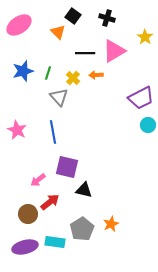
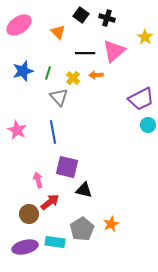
black square: moved 8 px right, 1 px up
pink triangle: rotated 10 degrees counterclockwise
purple trapezoid: moved 1 px down
pink arrow: rotated 112 degrees clockwise
brown circle: moved 1 px right
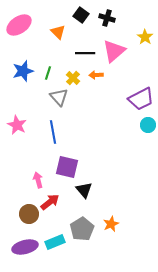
pink star: moved 5 px up
black triangle: rotated 36 degrees clockwise
cyan rectangle: rotated 30 degrees counterclockwise
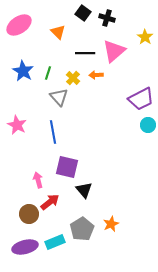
black square: moved 2 px right, 2 px up
blue star: rotated 25 degrees counterclockwise
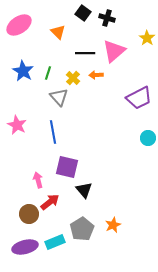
yellow star: moved 2 px right, 1 px down
purple trapezoid: moved 2 px left, 1 px up
cyan circle: moved 13 px down
orange star: moved 2 px right, 1 px down
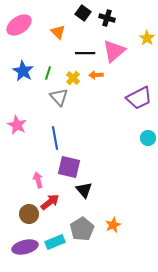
blue line: moved 2 px right, 6 px down
purple square: moved 2 px right
